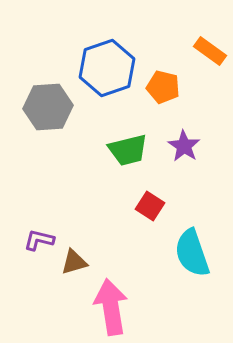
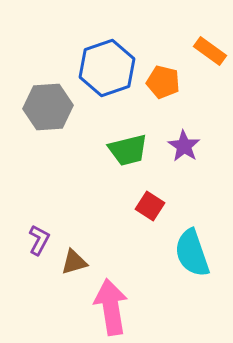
orange pentagon: moved 5 px up
purple L-shape: rotated 104 degrees clockwise
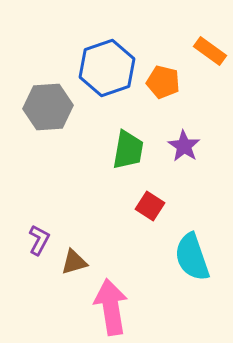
green trapezoid: rotated 66 degrees counterclockwise
cyan semicircle: moved 4 px down
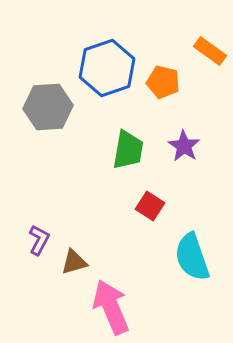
pink arrow: rotated 14 degrees counterclockwise
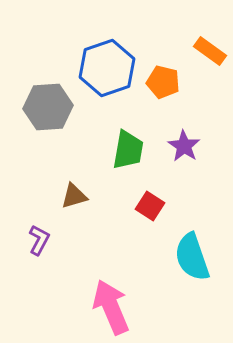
brown triangle: moved 66 px up
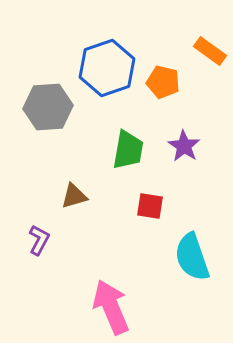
red square: rotated 24 degrees counterclockwise
